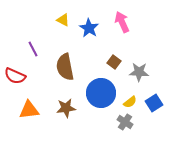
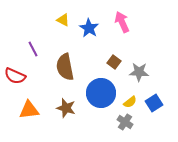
brown star: rotated 24 degrees clockwise
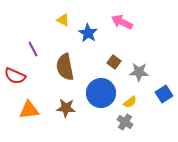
pink arrow: rotated 40 degrees counterclockwise
blue star: moved 1 px left, 5 px down
blue square: moved 10 px right, 9 px up
brown star: rotated 12 degrees counterclockwise
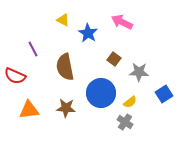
brown square: moved 3 px up
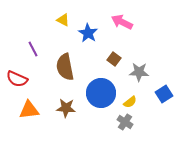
red semicircle: moved 2 px right, 3 px down
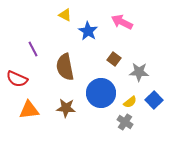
yellow triangle: moved 2 px right, 5 px up
blue star: moved 2 px up
blue square: moved 10 px left, 6 px down; rotated 12 degrees counterclockwise
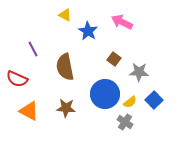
blue circle: moved 4 px right, 1 px down
orange triangle: moved 1 px down; rotated 35 degrees clockwise
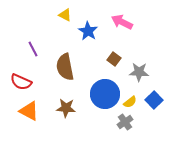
red semicircle: moved 4 px right, 3 px down
gray cross: rotated 21 degrees clockwise
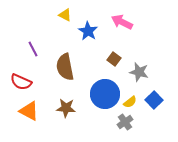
gray star: rotated 12 degrees clockwise
